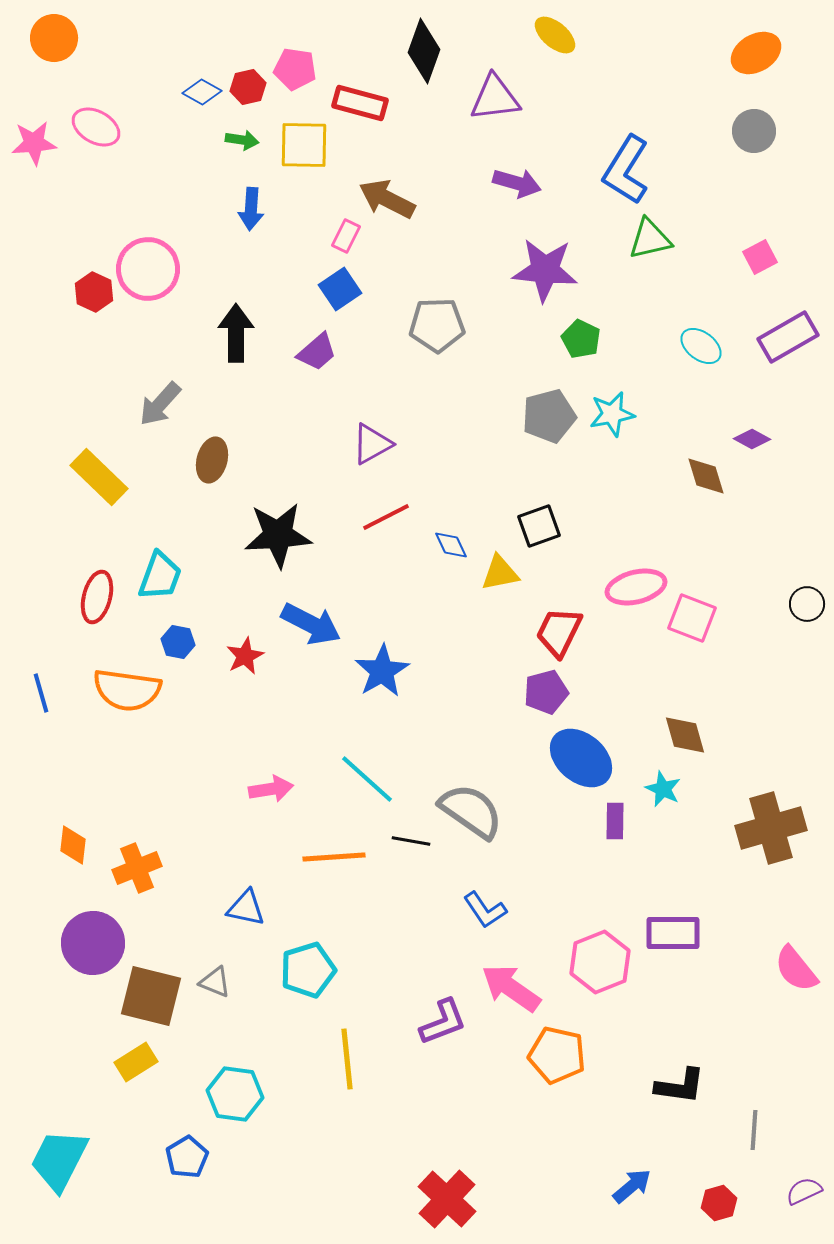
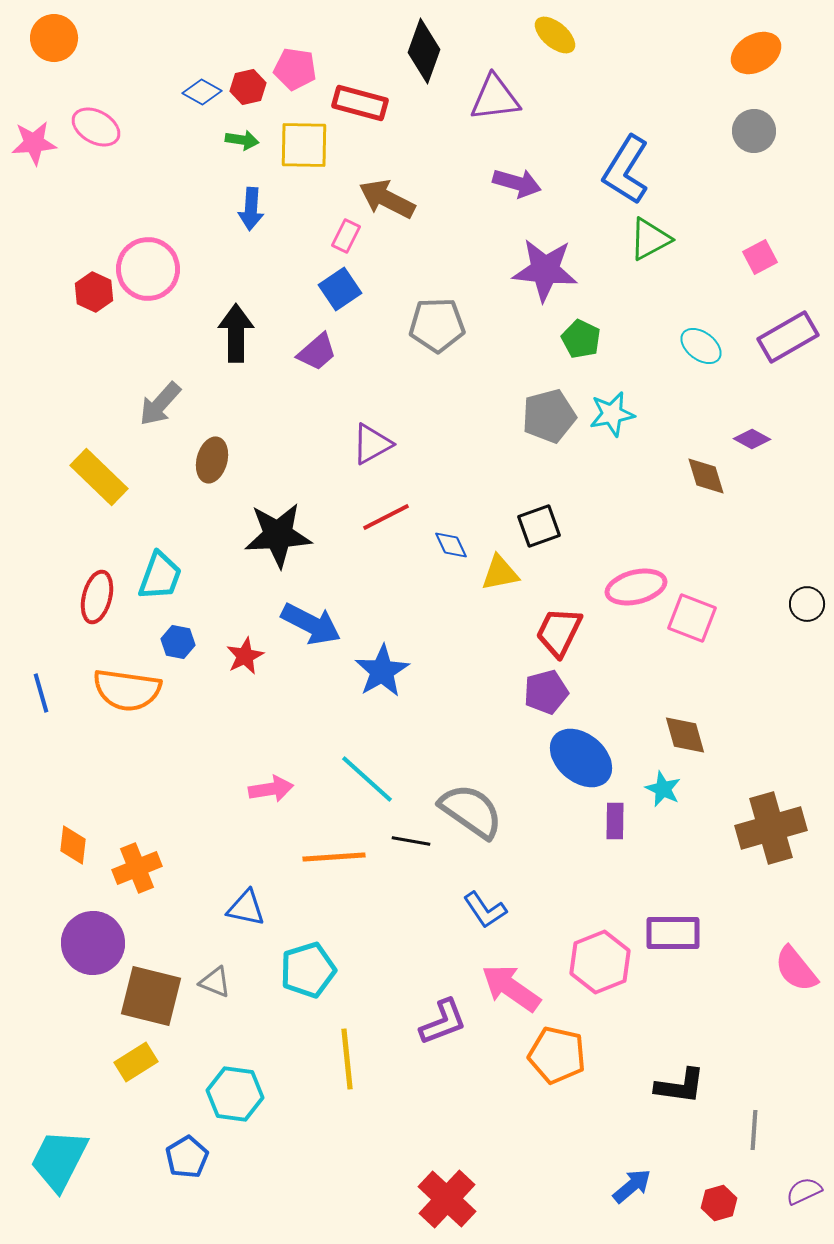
green triangle at (650, 239): rotated 15 degrees counterclockwise
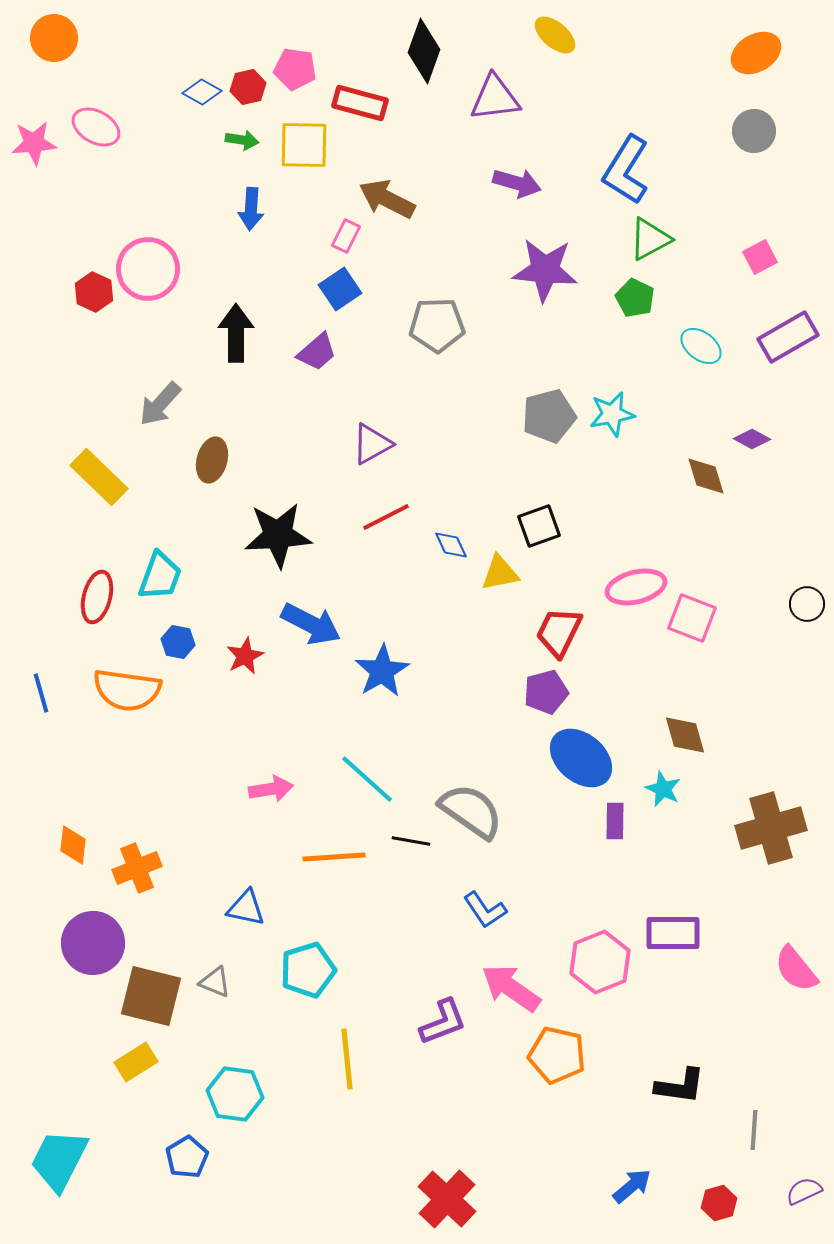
green pentagon at (581, 339): moved 54 px right, 41 px up
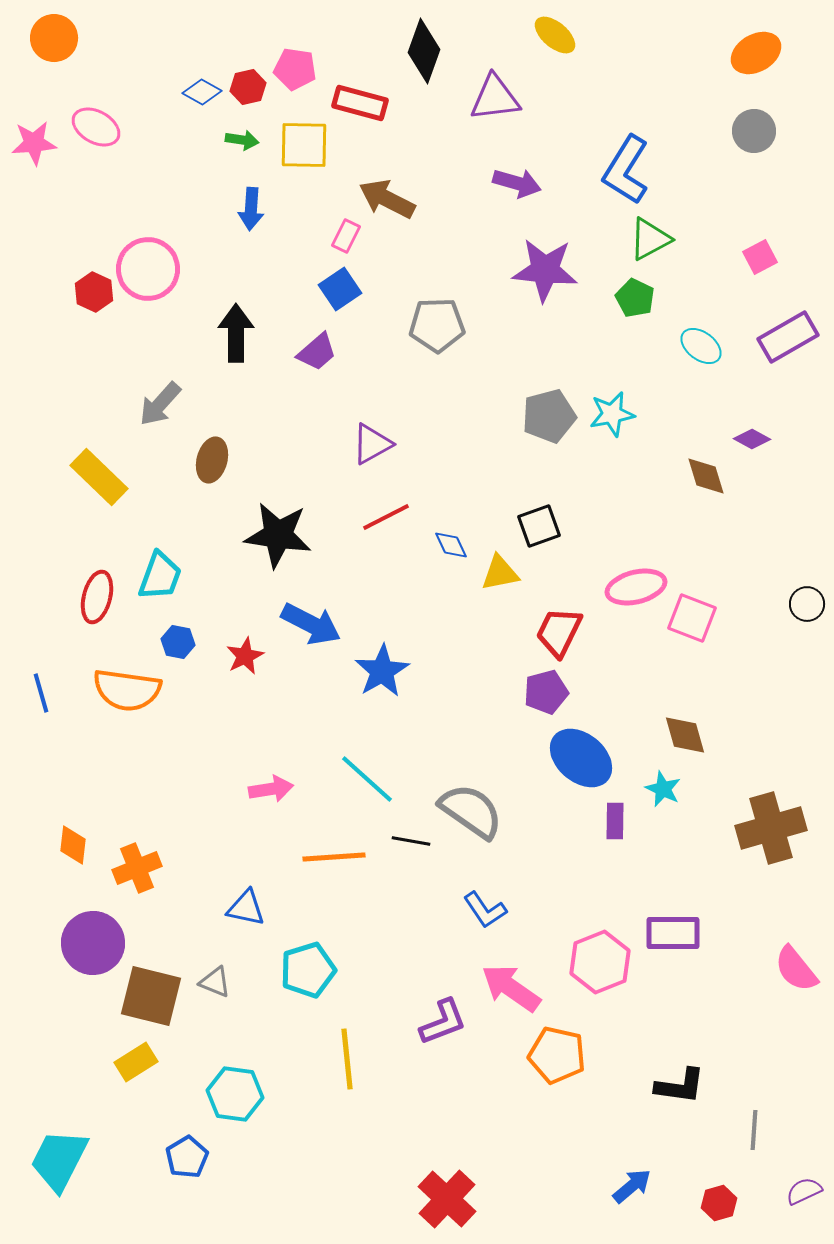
black star at (278, 535): rotated 12 degrees clockwise
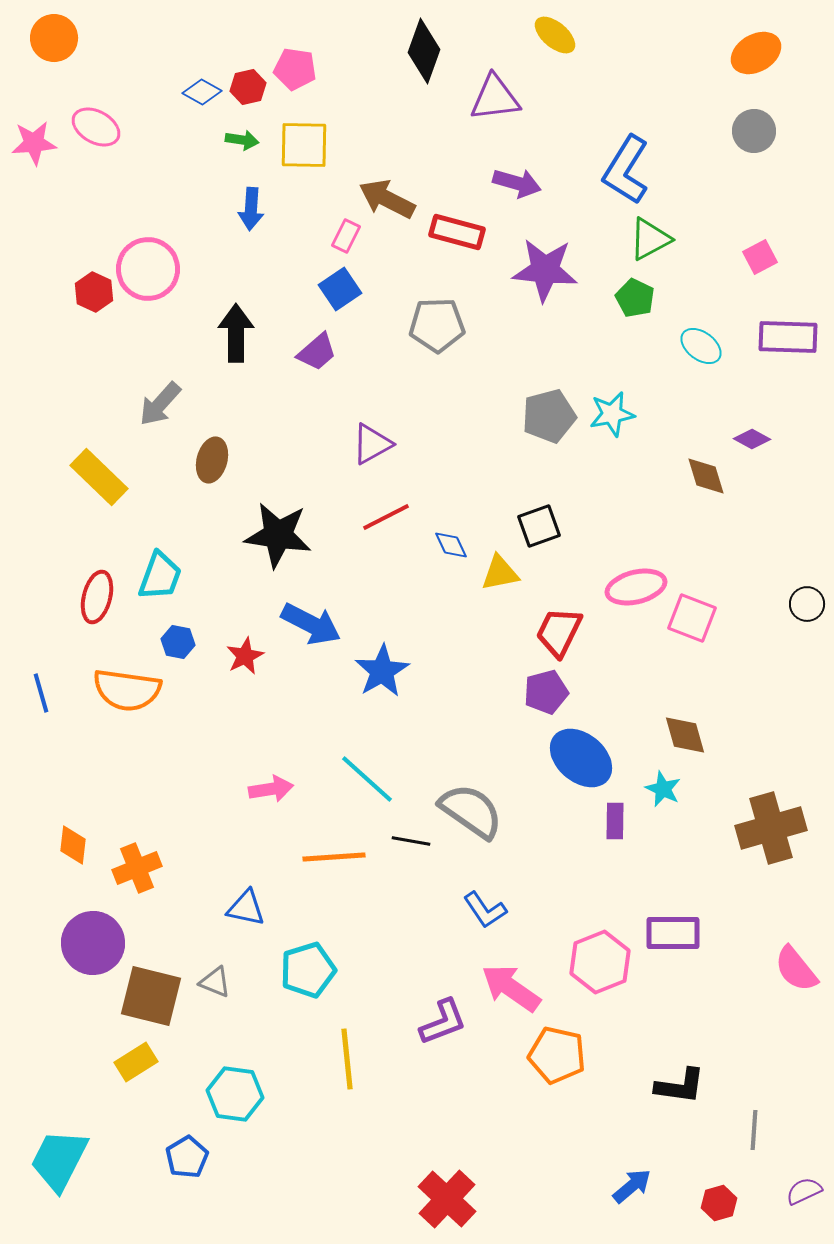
red rectangle at (360, 103): moved 97 px right, 129 px down
purple rectangle at (788, 337): rotated 32 degrees clockwise
